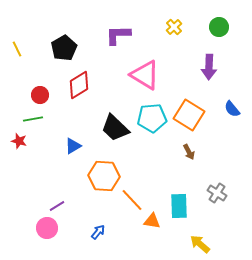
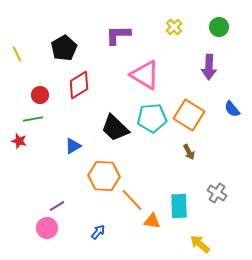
yellow line: moved 5 px down
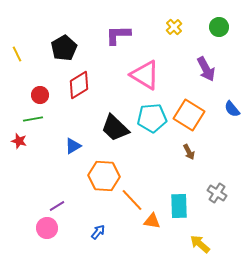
purple arrow: moved 3 px left, 2 px down; rotated 30 degrees counterclockwise
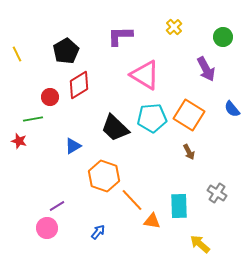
green circle: moved 4 px right, 10 px down
purple L-shape: moved 2 px right, 1 px down
black pentagon: moved 2 px right, 3 px down
red circle: moved 10 px right, 2 px down
orange hexagon: rotated 16 degrees clockwise
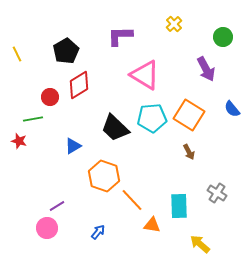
yellow cross: moved 3 px up
orange triangle: moved 4 px down
